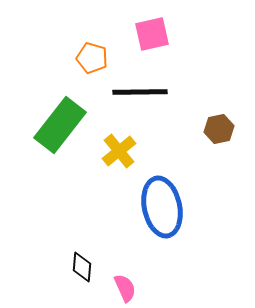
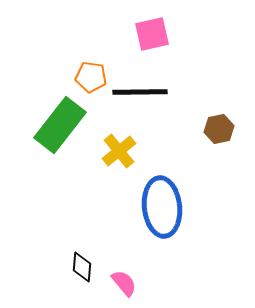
orange pentagon: moved 1 px left, 19 px down; rotated 8 degrees counterclockwise
blue ellipse: rotated 6 degrees clockwise
pink semicircle: moved 1 px left, 5 px up; rotated 16 degrees counterclockwise
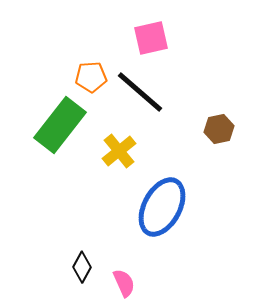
pink square: moved 1 px left, 4 px down
orange pentagon: rotated 12 degrees counterclockwise
black line: rotated 42 degrees clockwise
blue ellipse: rotated 34 degrees clockwise
black diamond: rotated 24 degrees clockwise
pink semicircle: rotated 16 degrees clockwise
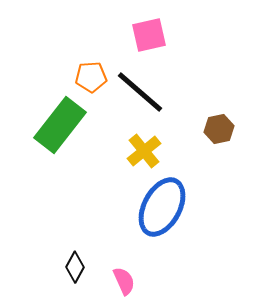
pink square: moved 2 px left, 3 px up
yellow cross: moved 25 px right
black diamond: moved 7 px left
pink semicircle: moved 2 px up
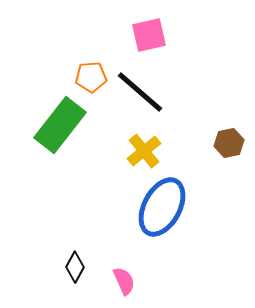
brown hexagon: moved 10 px right, 14 px down
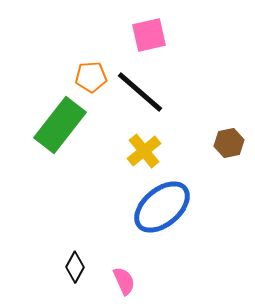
blue ellipse: rotated 22 degrees clockwise
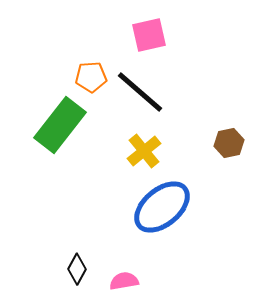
black diamond: moved 2 px right, 2 px down
pink semicircle: rotated 76 degrees counterclockwise
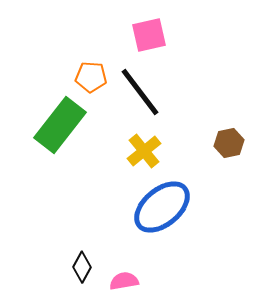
orange pentagon: rotated 8 degrees clockwise
black line: rotated 12 degrees clockwise
black diamond: moved 5 px right, 2 px up
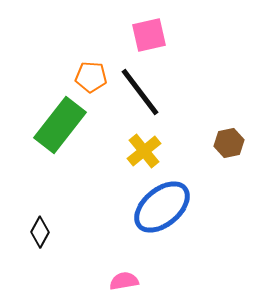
black diamond: moved 42 px left, 35 px up
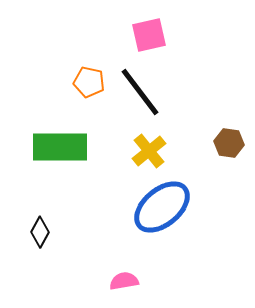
orange pentagon: moved 2 px left, 5 px down; rotated 8 degrees clockwise
green rectangle: moved 22 px down; rotated 52 degrees clockwise
brown hexagon: rotated 20 degrees clockwise
yellow cross: moved 5 px right
